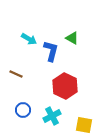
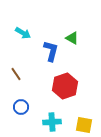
cyan arrow: moved 6 px left, 6 px up
brown line: rotated 32 degrees clockwise
red hexagon: rotated 15 degrees clockwise
blue circle: moved 2 px left, 3 px up
cyan cross: moved 6 px down; rotated 24 degrees clockwise
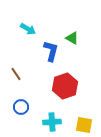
cyan arrow: moved 5 px right, 4 px up
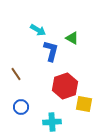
cyan arrow: moved 10 px right, 1 px down
yellow square: moved 21 px up
